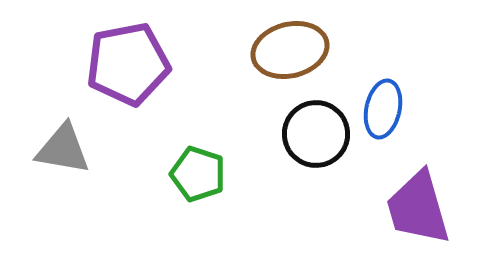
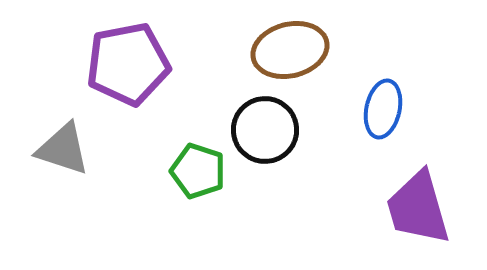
black circle: moved 51 px left, 4 px up
gray triangle: rotated 8 degrees clockwise
green pentagon: moved 3 px up
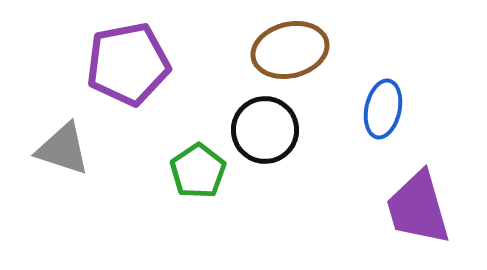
green pentagon: rotated 20 degrees clockwise
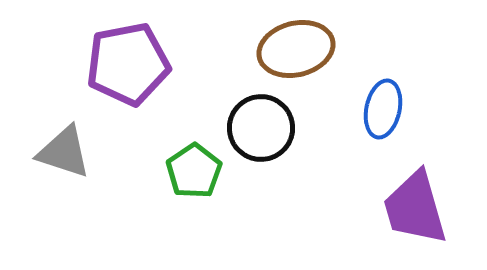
brown ellipse: moved 6 px right, 1 px up
black circle: moved 4 px left, 2 px up
gray triangle: moved 1 px right, 3 px down
green pentagon: moved 4 px left
purple trapezoid: moved 3 px left
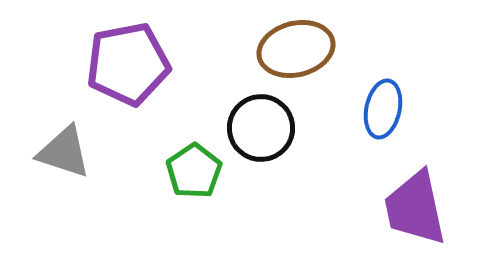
purple trapezoid: rotated 4 degrees clockwise
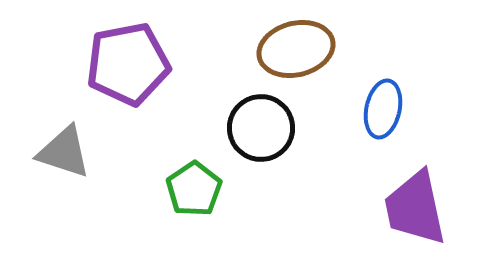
green pentagon: moved 18 px down
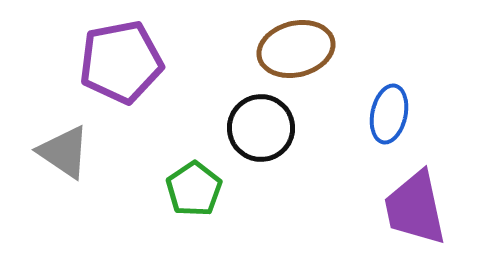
purple pentagon: moved 7 px left, 2 px up
blue ellipse: moved 6 px right, 5 px down
gray triangle: rotated 16 degrees clockwise
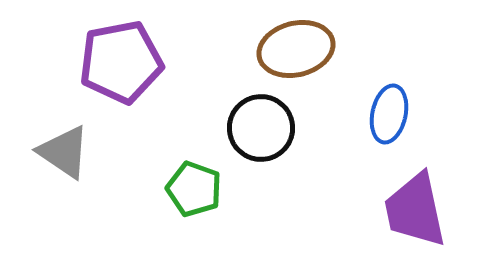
green pentagon: rotated 18 degrees counterclockwise
purple trapezoid: moved 2 px down
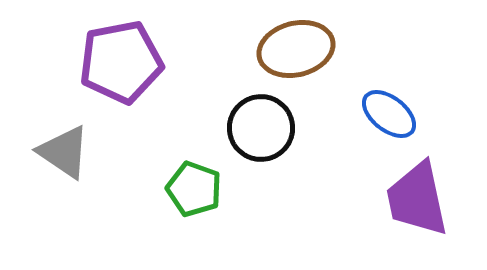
blue ellipse: rotated 64 degrees counterclockwise
purple trapezoid: moved 2 px right, 11 px up
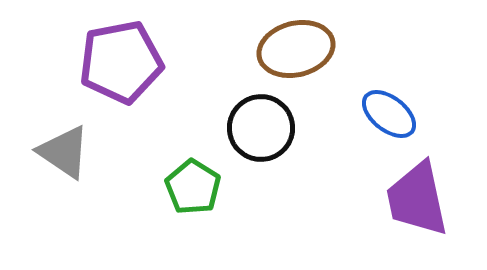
green pentagon: moved 1 px left, 2 px up; rotated 12 degrees clockwise
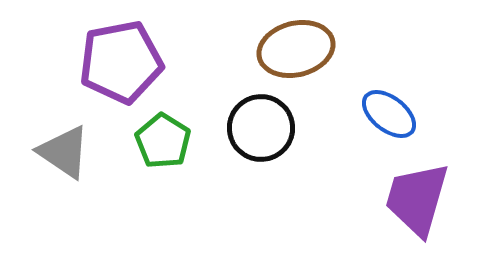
green pentagon: moved 30 px left, 46 px up
purple trapezoid: rotated 28 degrees clockwise
